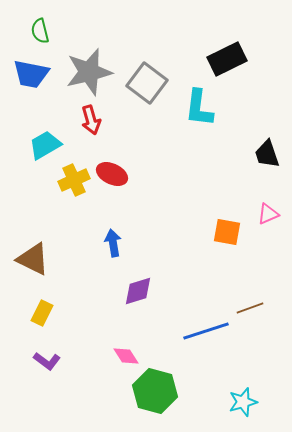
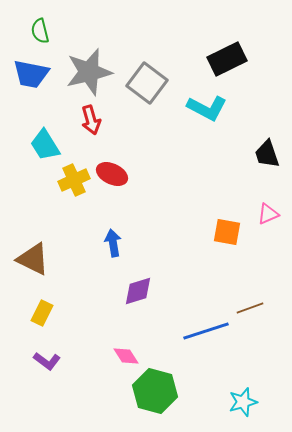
cyan L-shape: moved 8 px right; rotated 69 degrees counterclockwise
cyan trapezoid: rotated 92 degrees counterclockwise
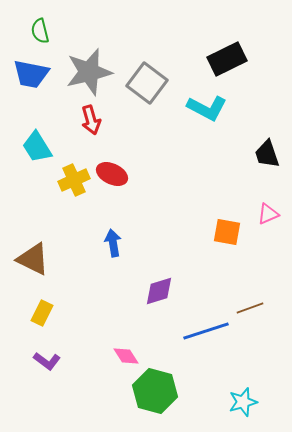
cyan trapezoid: moved 8 px left, 2 px down
purple diamond: moved 21 px right
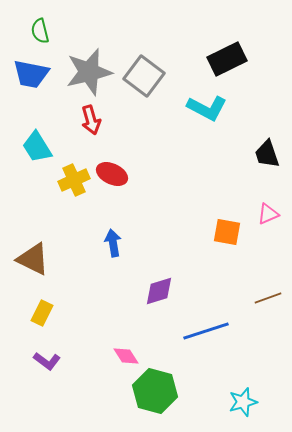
gray square: moved 3 px left, 7 px up
brown line: moved 18 px right, 10 px up
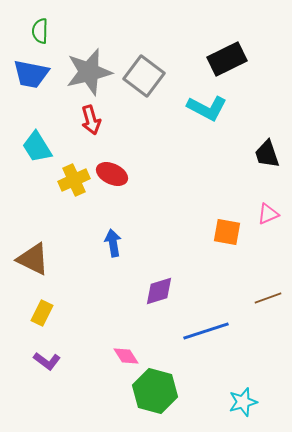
green semicircle: rotated 15 degrees clockwise
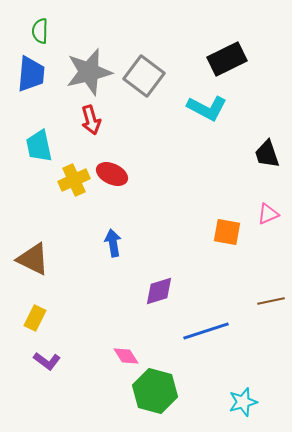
blue trapezoid: rotated 96 degrees counterclockwise
cyan trapezoid: moved 2 px right, 1 px up; rotated 20 degrees clockwise
brown line: moved 3 px right, 3 px down; rotated 8 degrees clockwise
yellow rectangle: moved 7 px left, 5 px down
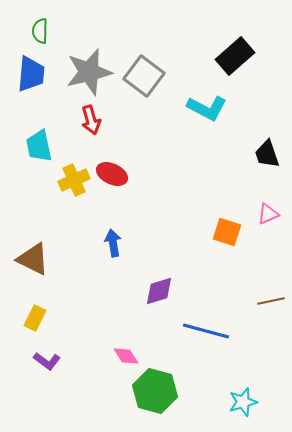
black rectangle: moved 8 px right, 3 px up; rotated 15 degrees counterclockwise
orange square: rotated 8 degrees clockwise
blue line: rotated 33 degrees clockwise
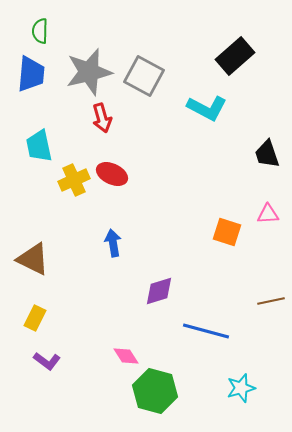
gray square: rotated 9 degrees counterclockwise
red arrow: moved 11 px right, 2 px up
pink triangle: rotated 20 degrees clockwise
cyan star: moved 2 px left, 14 px up
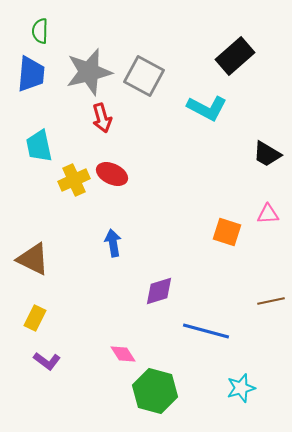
black trapezoid: rotated 40 degrees counterclockwise
pink diamond: moved 3 px left, 2 px up
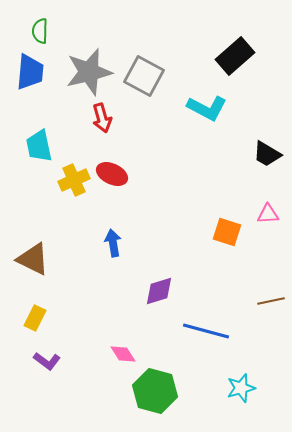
blue trapezoid: moved 1 px left, 2 px up
